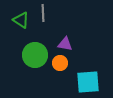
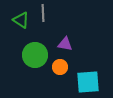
orange circle: moved 4 px down
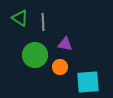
gray line: moved 9 px down
green triangle: moved 1 px left, 2 px up
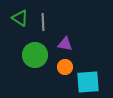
orange circle: moved 5 px right
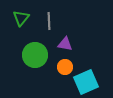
green triangle: moved 1 px right; rotated 36 degrees clockwise
gray line: moved 6 px right, 1 px up
cyan square: moved 2 px left; rotated 20 degrees counterclockwise
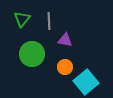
green triangle: moved 1 px right, 1 px down
purple triangle: moved 4 px up
green circle: moved 3 px left, 1 px up
cyan square: rotated 15 degrees counterclockwise
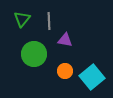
green circle: moved 2 px right
orange circle: moved 4 px down
cyan square: moved 6 px right, 5 px up
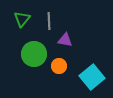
orange circle: moved 6 px left, 5 px up
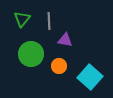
green circle: moved 3 px left
cyan square: moved 2 px left; rotated 10 degrees counterclockwise
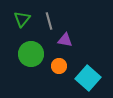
gray line: rotated 12 degrees counterclockwise
cyan square: moved 2 px left, 1 px down
